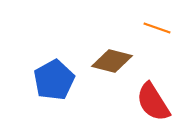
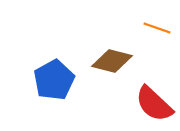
red semicircle: moved 1 px right, 2 px down; rotated 15 degrees counterclockwise
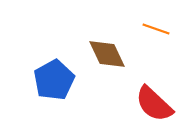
orange line: moved 1 px left, 1 px down
brown diamond: moved 5 px left, 7 px up; rotated 51 degrees clockwise
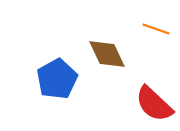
blue pentagon: moved 3 px right, 1 px up
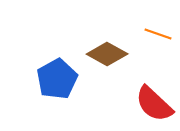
orange line: moved 2 px right, 5 px down
brown diamond: rotated 36 degrees counterclockwise
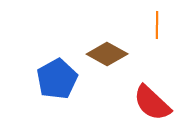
orange line: moved 1 px left, 9 px up; rotated 72 degrees clockwise
red semicircle: moved 2 px left, 1 px up
